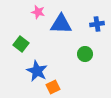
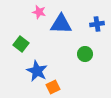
pink star: moved 1 px right
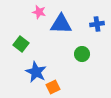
green circle: moved 3 px left
blue star: moved 1 px left, 1 px down
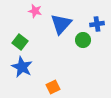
pink star: moved 4 px left, 1 px up
blue triangle: rotated 50 degrees counterclockwise
green square: moved 1 px left, 2 px up
green circle: moved 1 px right, 14 px up
blue star: moved 14 px left, 5 px up
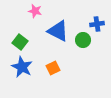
blue triangle: moved 3 px left, 7 px down; rotated 45 degrees counterclockwise
orange square: moved 19 px up
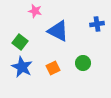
green circle: moved 23 px down
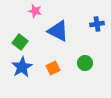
green circle: moved 2 px right
blue star: rotated 15 degrees clockwise
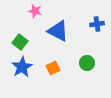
green circle: moved 2 px right
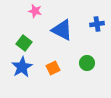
blue triangle: moved 4 px right, 1 px up
green square: moved 4 px right, 1 px down
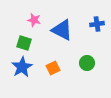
pink star: moved 1 px left, 9 px down
green square: rotated 21 degrees counterclockwise
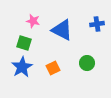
pink star: moved 1 px left, 1 px down
